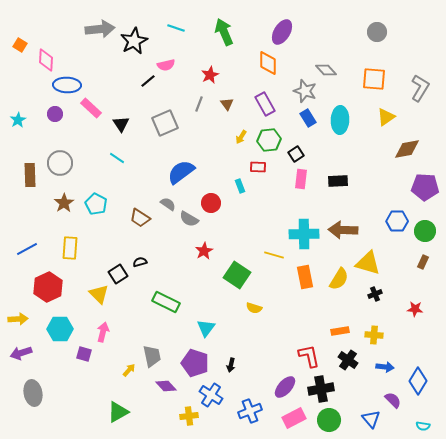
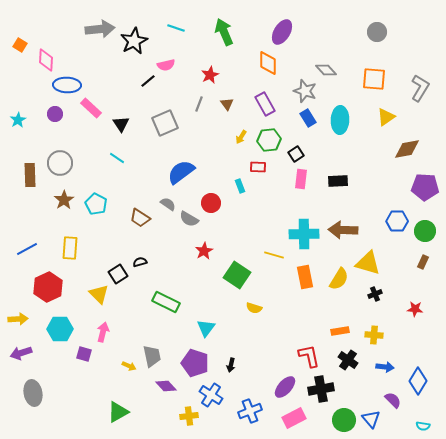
brown star at (64, 203): moved 3 px up
yellow arrow at (129, 370): moved 4 px up; rotated 72 degrees clockwise
green circle at (329, 420): moved 15 px right
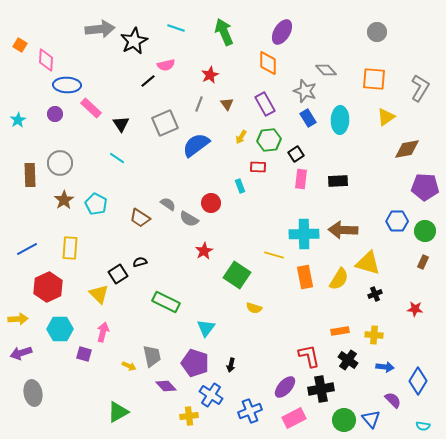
blue semicircle at (181, 172): moved 15 px right, 27 px up
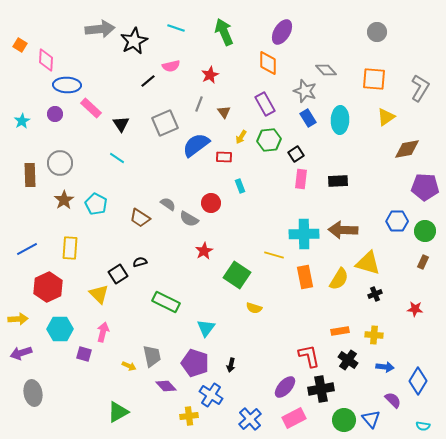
pink semicircle at (166, 65): moved 5 px right, 1 px down
brown triangle at (227, 104): moved 3 px left, 8 px down
cyan star at (18, 120): moved 4 px right, 1 px down
red rectangle at (258, 167): moved 34 px left, 10 px up
blue cross at (250, 411): moved 8 px down; rotated 20 degrees counterclockwise
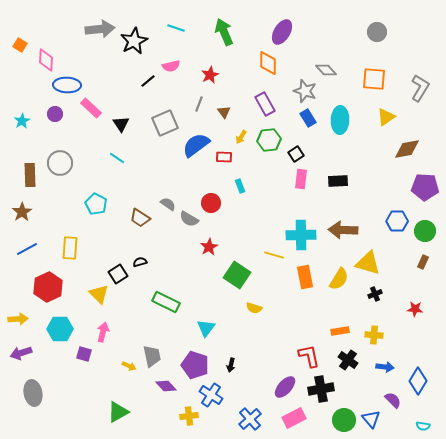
brown star at (64, 200): moved 42 px left, 12 px down
cyan cross at (304, 234): moved 3 px left, 1 px down
red star at (204, 251): moved 5 px right, 4 px up
purple pentagon at (195, 363): moved 2 px down
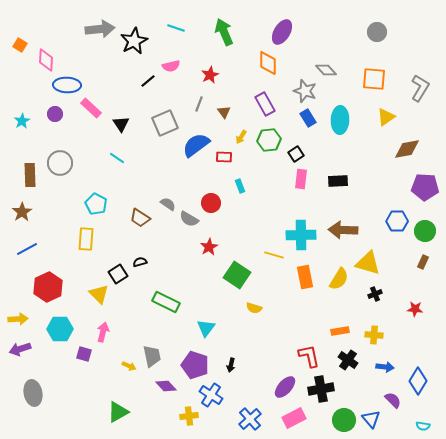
yellow rectangle at (70, 248): moved 16 px right, 9 px up
purple arrow at (21, 353): moved 1 px left, 4 px up
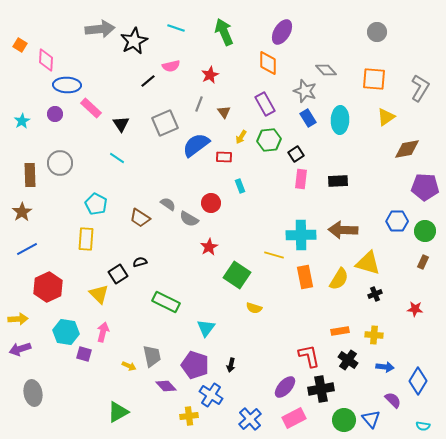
cyan hexagon at (60, 329): moved 6 px right, 3 px down; rotated 10 degrees clockwise
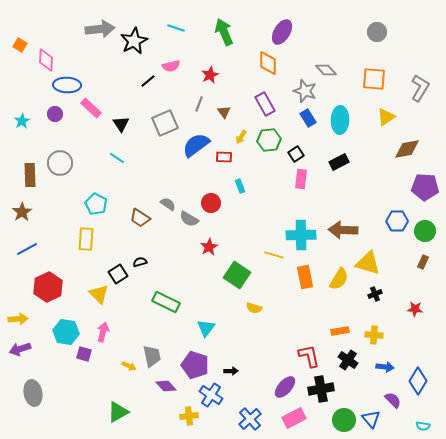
black rectangle at (338, 181): moved 1 px right, 19 px up; rotated 24 degrees counterclockwise
black arrow at (231, 365): moved 6 px down; rotated 104 degrees counterclockwise
